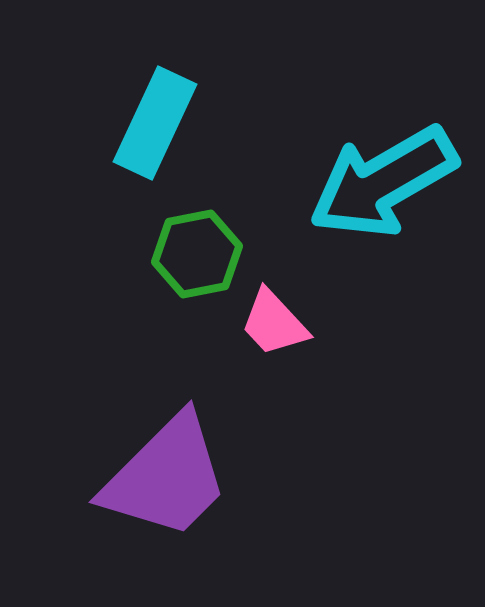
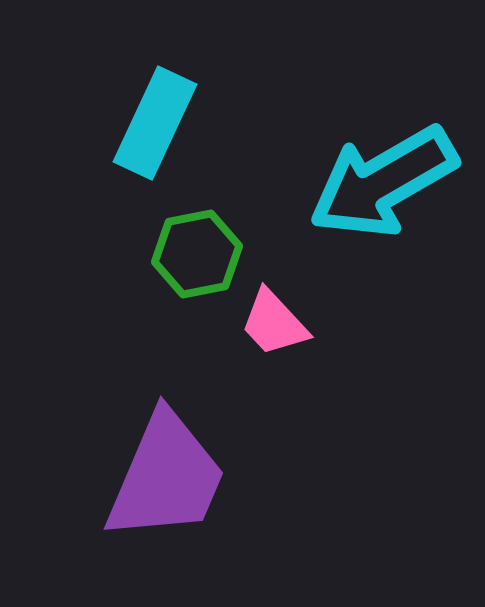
purple trapezoid: rotated 22 degrees counterclockwise
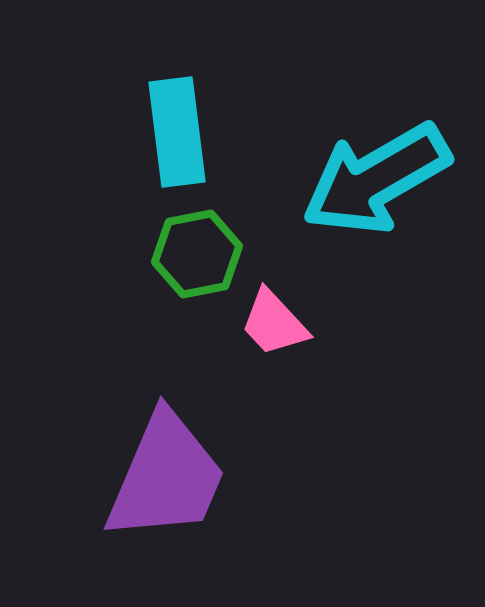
cyan rectangle: moved 22 px right, 9 px down; rotated 32 degrees counterclockwise
cyan arrow: moved 7 px left, 3 px up
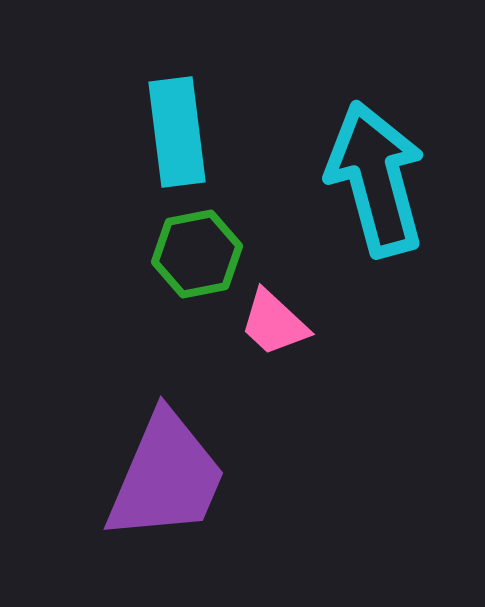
cyan arrow: rotated 105 degrees clockwise
pink trapezoid: rotated 4 degrees counterclockwise
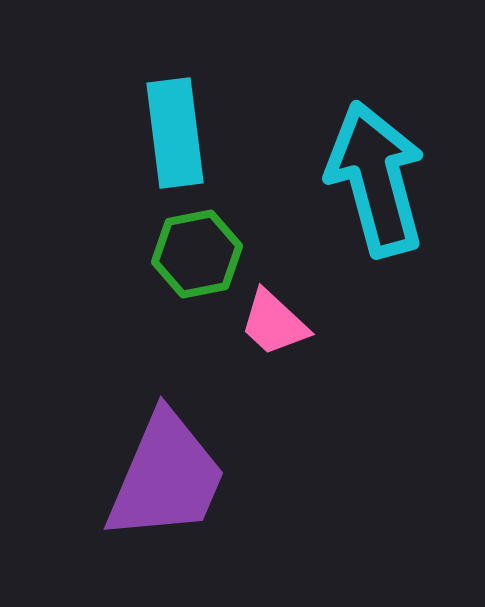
cyan rectangle: moved 2 px left, 1 px down
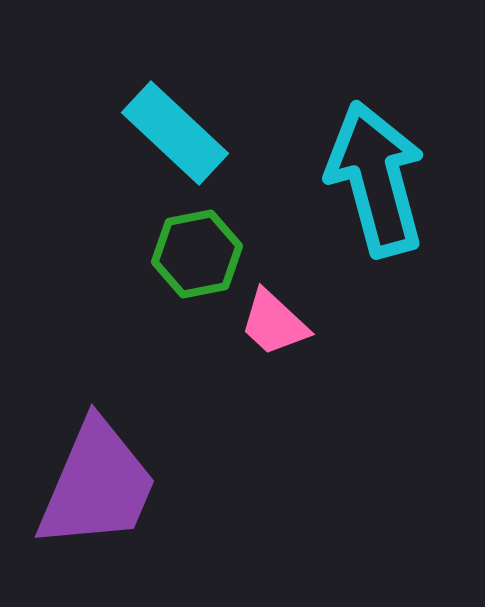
cyan rectangle: rotated 40 degrees counterclockwise
purple trapezoid: moved 69 px left, 8 px down
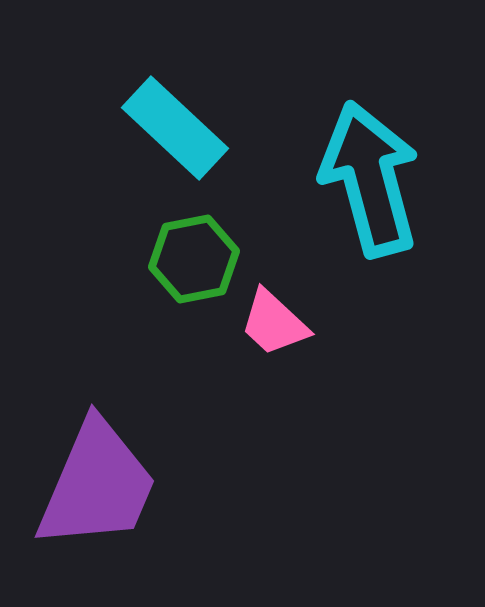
cyan rectangle: moved 5 px up
cyan arrow: moved 6 px left
green hexagon: moved 3 px left, 5 px down
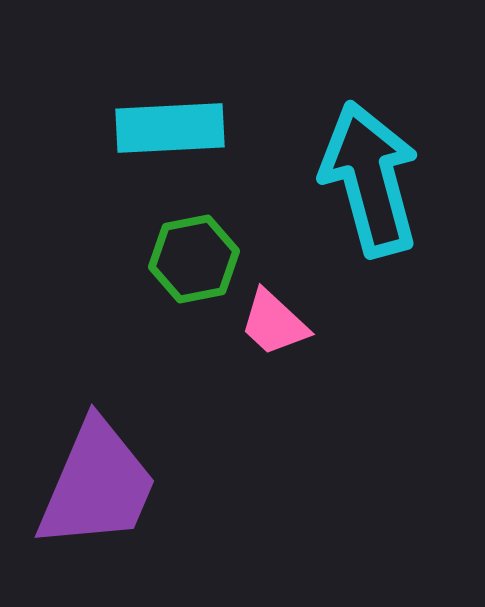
cyan rectangle: moved 5 px left; rotated 46 degrees counterclockwise
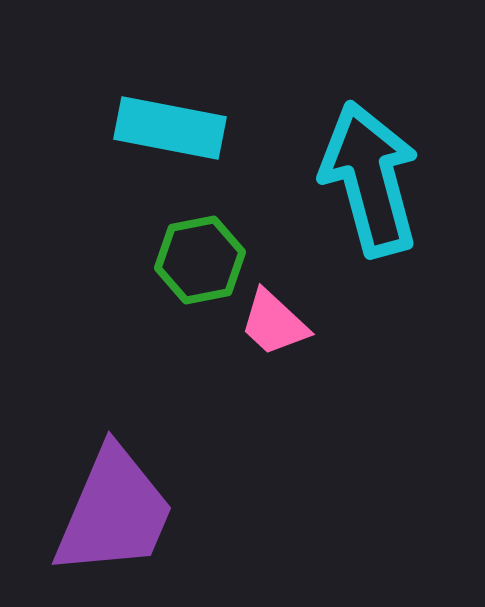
cyan rectangle: rotated 14 degrees clockwise
green hexagon: moved 6 px right, 1 px down
purple trapezoid: moved 17 px right, 27 px down
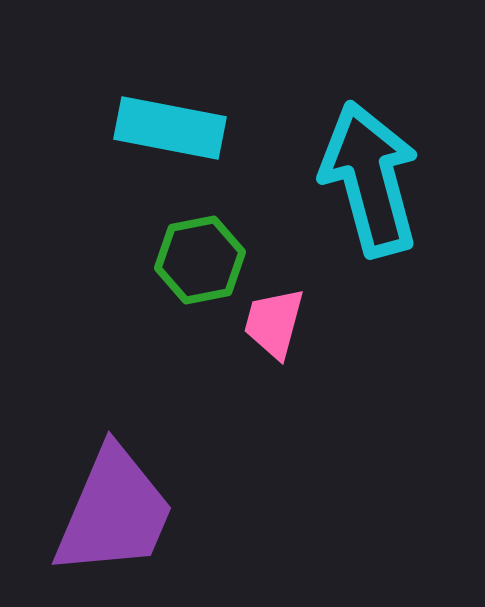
pink trapezoid: rotated 62 degrees clockwise
